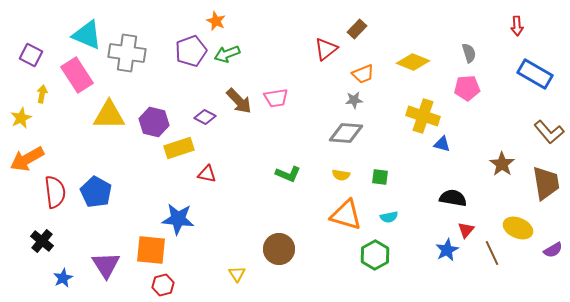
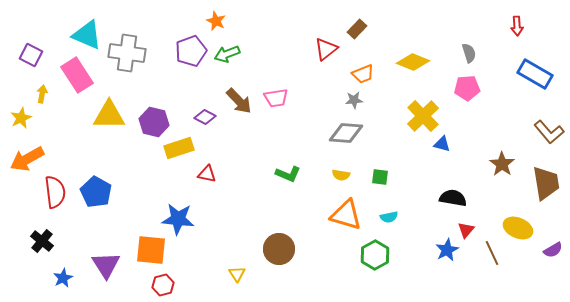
yellow cross at (423, 116): rotated 28 degrees clockwise
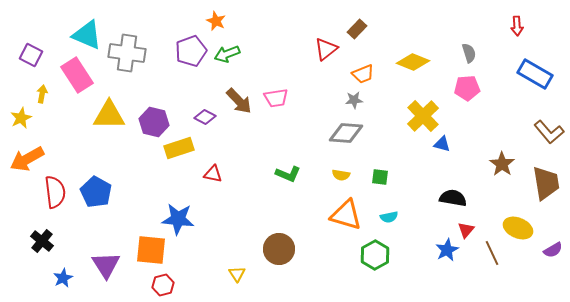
red triangle at (207, 174): moved 6 px right
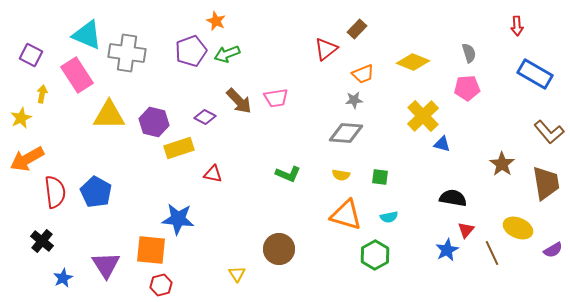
red hexagon at (163, 285): moved 2 px left
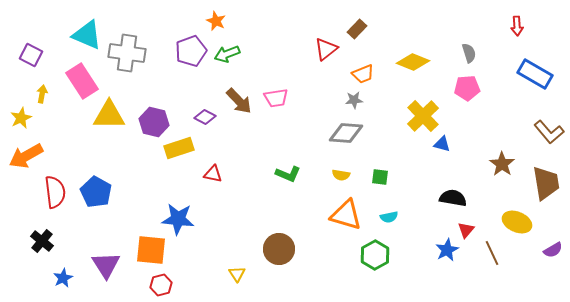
pink rectangle at (77, 75): moved 5 px right, 6 px down
orange arrow at (27, 159): moved 1 px left, 3 px up
yellow ellipse at (518, 228): moved 1 px left, 6 px up
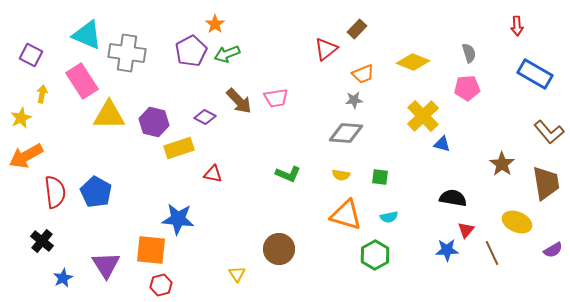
orange star at (216, 21): moved 1 px left, 3 px down; rotated 12 degrees clockwise
purple pentagon at (191, 51): rotated 8 degrees counterclockwise
blue star at (447, 250): rotated 25 degrees clockwise
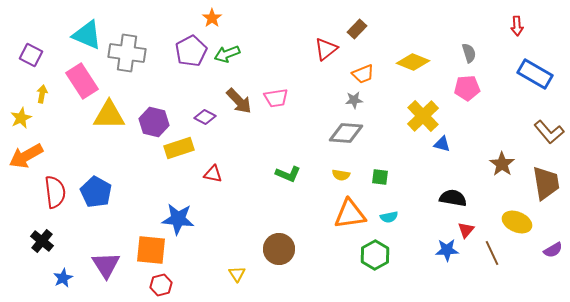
orange star at (215, 24): moved 3 px left, 6 px up
orange triangle at (346, 215): moved 4 px right, 1 px up; rotated 24 degrees counterclockwise
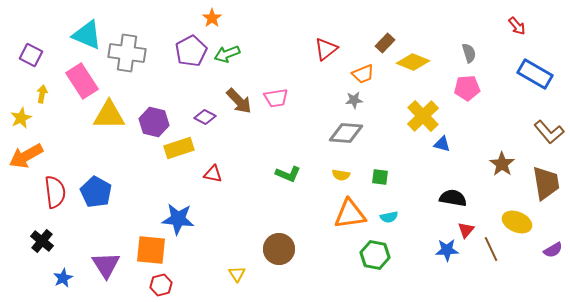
red arrow at (517, 26): rotated 36 degrees counterclockwise
brown rectangle at (357, 29): moved 28 px right, 14 px down
brown line at (492, 253): moved 1 px left, 4 px up
green hexagon at (375, 255): rotated 20 degrees counterclockwise
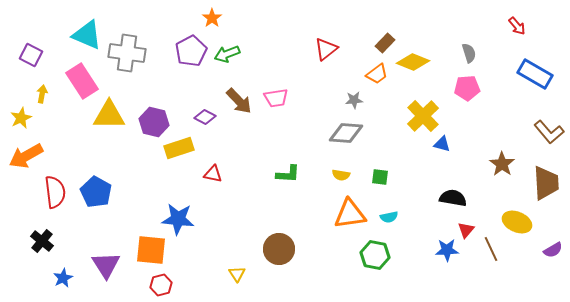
orange trapezoid at (363, 74): moved 14 px right; rotated 15 degrees counterclockwise
green L-shape at (288, 174): rotated 20 degrees counterclockwise
brown trapezoid at (546, 183): rotated 6 degrees clockwise
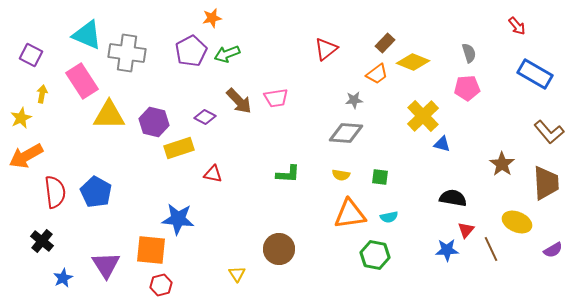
orange star at (212, 18): rotated 24 degrees clockwise
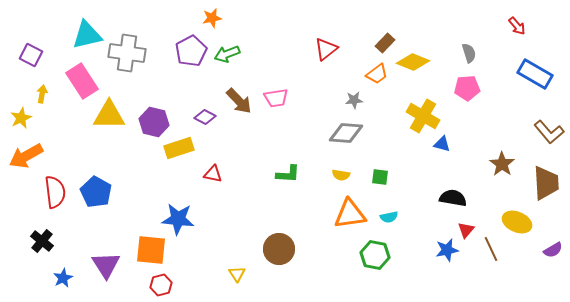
cyan triangle at (87, 35): rotated 36 degrees counterclockwise
yellow cross at (423, 116): rotated 16 degrees counterclockwise
blue star at (447, 250): rotated 10 degrees counterclockwise
